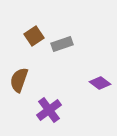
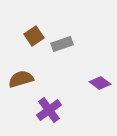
brown semicircle: moved 2 px right, 1 px up; rotated 55 degrees clockwise
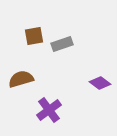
brown square: rotated 24 degrees clockwise
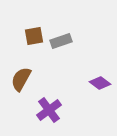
gray rectangle: moved 1 px left, 3 px up
brown semicircle: rotated 45 degrees counterclockwise
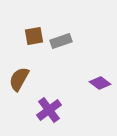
brown semicircle: moved 2 px left
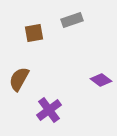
brown square: moved 3 px up
gray rectangle: moved 11 px right, 21 px up
purple diamond: moved 1 px right, 3 px up
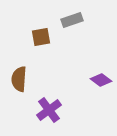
brown square: moved 7 px right, 4 px down
brown semicircle: rotated 25 degrees counterclockwise
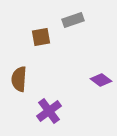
gray rectangle: moved 1 px right
purple cross: moved 1 px down
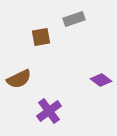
gray rectangle: moved 1 px right, 1 px up
brown semicircle: rotated 120 degrees counterclockwise
